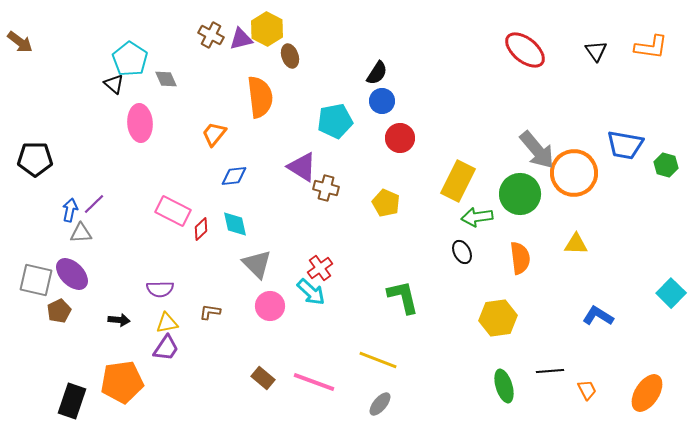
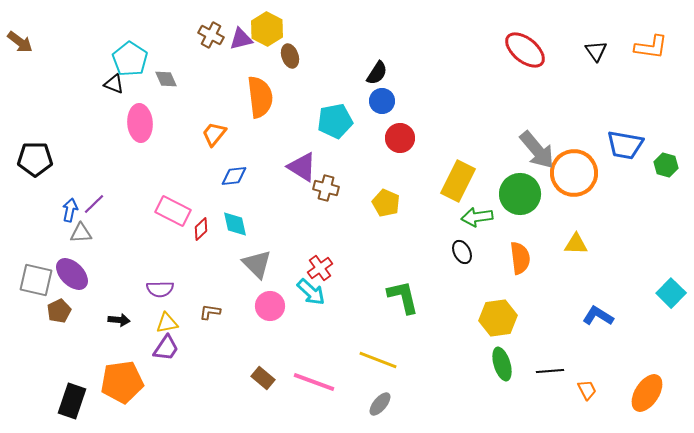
black triangle at (114, 84): rotated 20 degrees counterclockwise
green ellipse at (504, 386): moved 2 px left, 22 px up
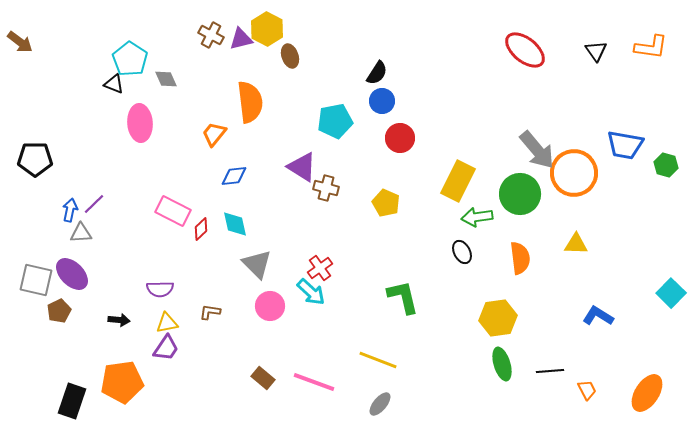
orange semicircle at (260, 97): moved 10 px left, 5 px down
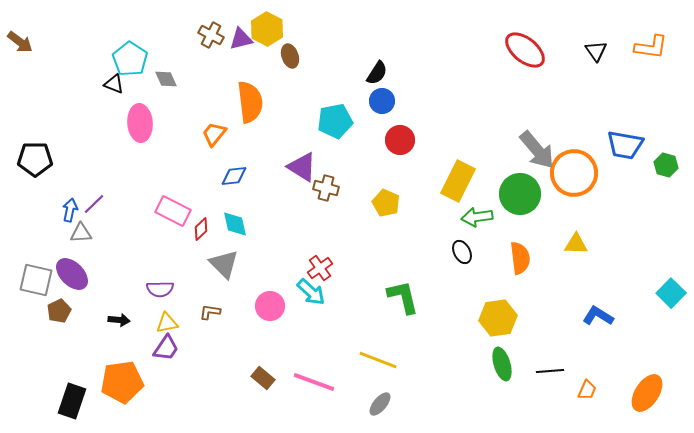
red circle at (400, 138): moved 2 px down
gray triangle at (257, 264): moved 33 px left
orange trapezoid at (587, 390): rotated 50 degrees clockwise
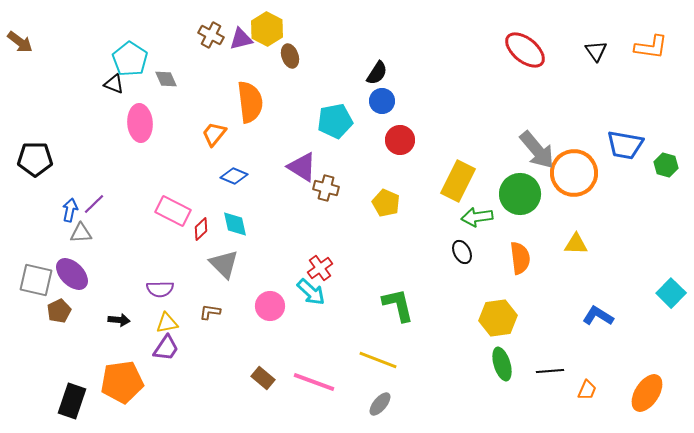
blue diamond at (234, 176): rotated 28 degrees clockwise
green L-shape at (403, 297): moved 5 px left, 8 px down
